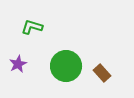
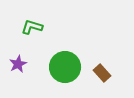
green circle: moved 1 px left, 1 px down
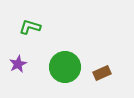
green L-shape: moved 2 px left
brown rectangle: rotated 72 degrees counterclockwise
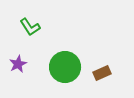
green L-shape: rotated 140 degrees counterclockwise
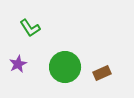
green L-shape: moved 1 px down
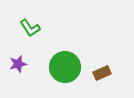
purple star: rotated 12 degrees clockwise
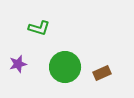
green L-shape: moved 9 px right; rotated 40 degrees counterclockwise
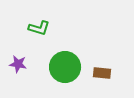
purple star: rotated 24 degrees clockwise
brown rectangle: rotated 30 degrees clockwise
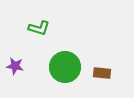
purple star: moved 3 px left, 2 px down
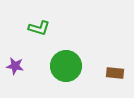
green circle: moved 1 px right, 1 px up
brown rectangle: moved 13 px right
